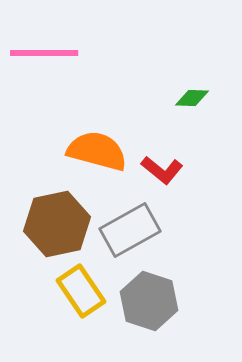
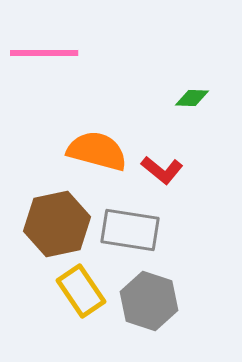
gray rectangle: rotated 38 degrees clockwise
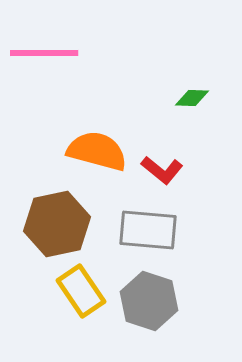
gray rectangle: moved 18 px right; rotated 4 degrees counterclockwise
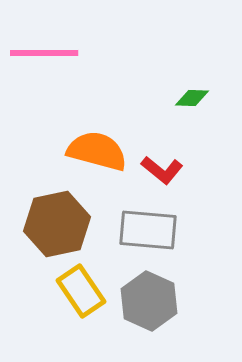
gray hexagon: rotated 6 degrees clockwise
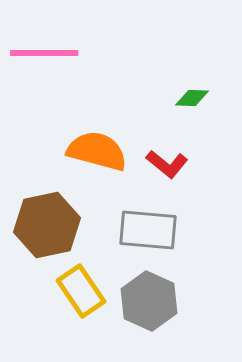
red L-shape: moved 5 px right, 6 px up
brown hexagon: moved 10 px left, 1 px down
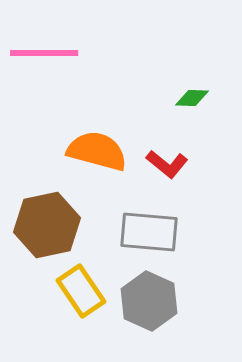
gray rectangle: moved 1 px right, 2 px down
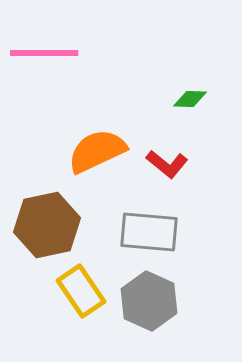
green diamond: moved 2 px left, 1 px down
orange semicircle: rotated 40 degrees counterclockwise
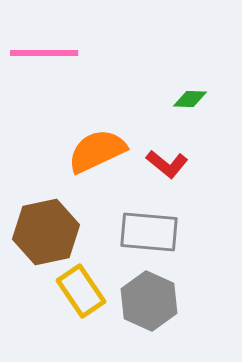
brown hexagon: moved 1 px left, 7 px down
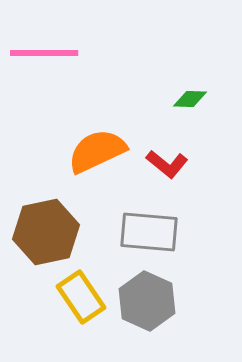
yellow rectangle: moved 6 px down
gray hexagon: moved 2 px left
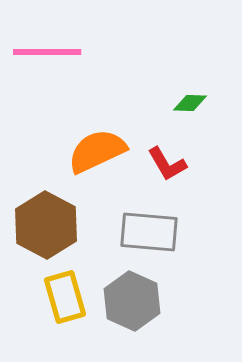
pink line: moved 3 px right, 1 px up
green diamond: moved 4 px down
red L-shape: rotated 21 degrees clockwise
brown hexagon: moved 7 px up; rotated 20 degrees counterclockwise
yellow rectangle: moved 16 px left; rotated 18 degrees clockwise
gray hexagon: moved 15 px left
